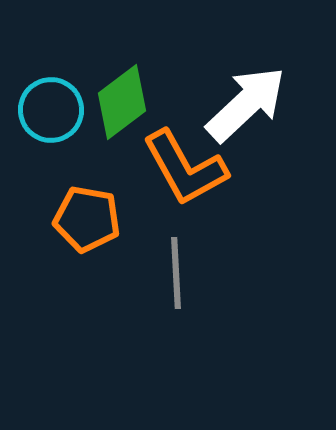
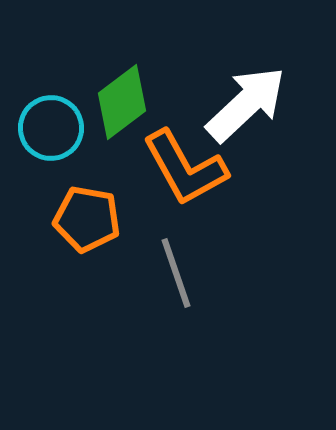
cyan circle: moved 18 px down
gray line: rotated 16 degrees counterclockwise
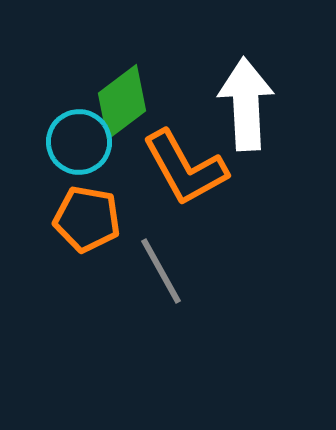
white arrow: rotated 50 degrees counterclockwise
cyan circle: moved 28 px right, 14 px down
gray line: moved 15 px left, 2 px up; rotated 10 degrees counterclockwise
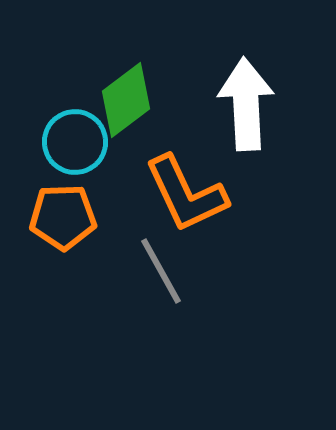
green diamond: moved 4 px right, 2 px up
cyan circle: moved 4 px left
orange L-shape: moved 1 px right, 26 px down; rotated 4 degrees clockwise
orange pentagon: moved 24 px left, 2 px up; rotated 12 degrees counterclockwise
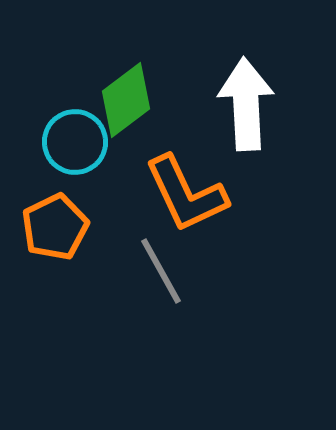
orange pentagon: moved 8 px left, 10 px down; rotated 24 degrees counterclockwise
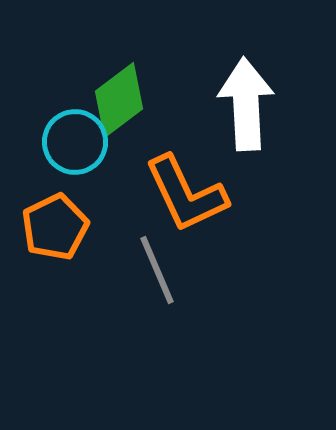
green diamond: moved 7 px left
gray line: moved 4 px left, 1 px up; rotated 6 degrees clockwise
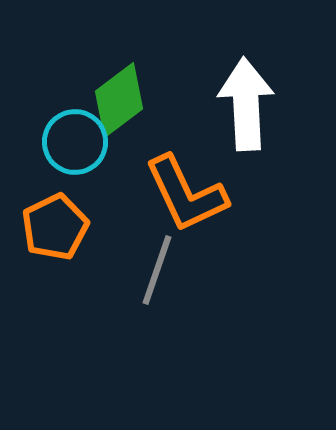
gray line: rotated 42 degrees clockwise
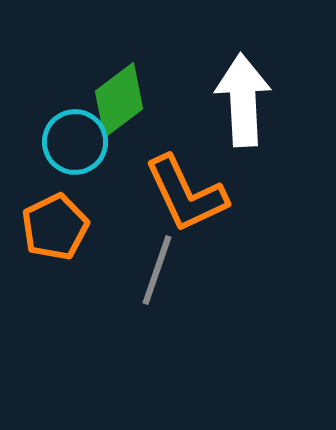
white arrow: moved 3 px left, 4 px up
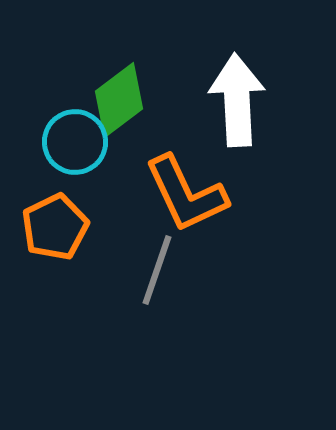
white arrow: moved 6 px left
